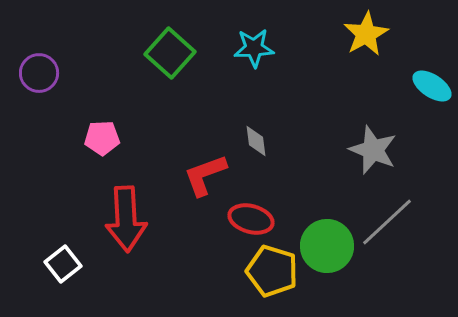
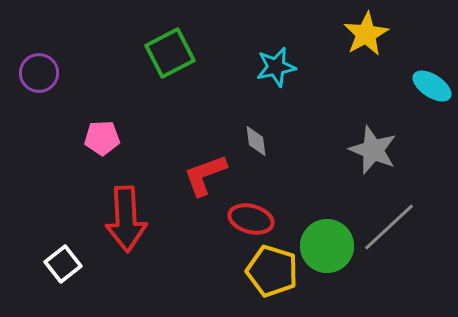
cyan star: moved 22 px right, 19 px down; rotated 9 degrees counterclockwise
green square: rotated 21 degrees clockwise
gray line: moved 2 px right, 5 px down
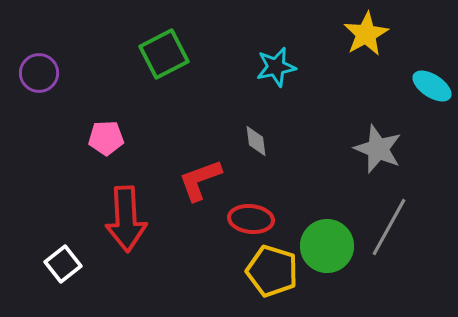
green square: moved 6 px left, 1 px down
pink pentagon: moved 4 px right
gray star: moved 5 px right, 1 px up
red L-shape: moved 5 px left, 5 px down
red ellipse: rotated 9 degrees counterclockwise
gray line: rotated 18 degrees counterclockwise
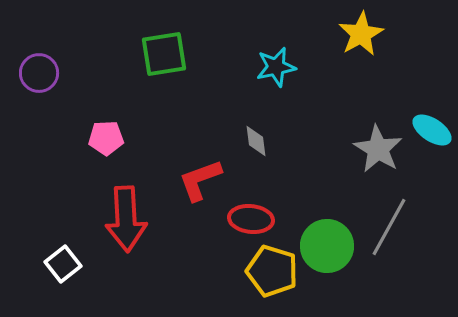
yellow star: moved 5 px left
green square: rotated 18 degrees clockwise
cyan ellipse: moved 44 px down
gray star: rotated 9 degrees clockwise
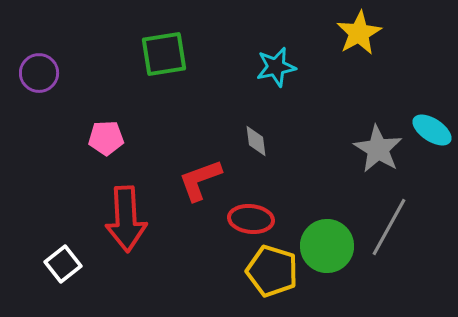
yellow star: moved 2 px left, 1 px up
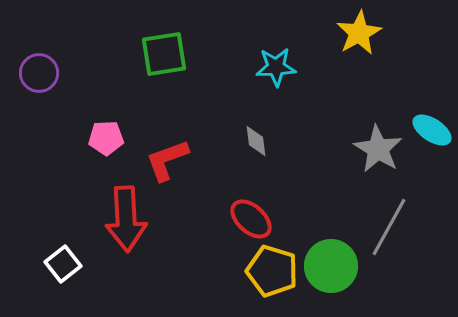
cyan star: rotated 9 degrees clockwise
red L-shape: moved 33 px left, 20 px up
red ellipse: rotated 36 degrees clockwise
green circle: moved 4 px right, 20 px down
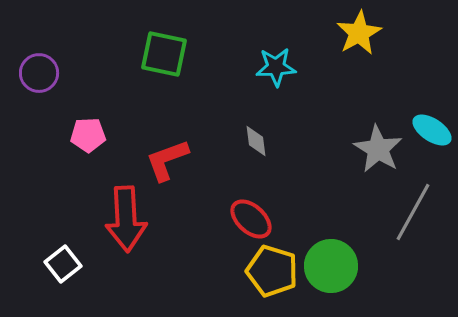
green square: rotated 21 degrees clockwise
pink pentagon: moved 18 px left, 3 px up
gray line: moved 24 px right, 15 px up
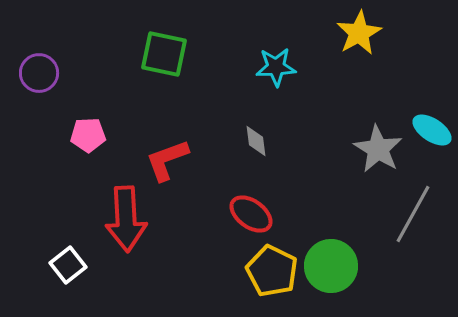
gray line: moved 2 px down
red ellipse: moved 5 px up; rotated 6 degrees counterclockwise
white square: moved 5 px right, 1 px down
yellow pentagon: rotated 9 degrees clockwise
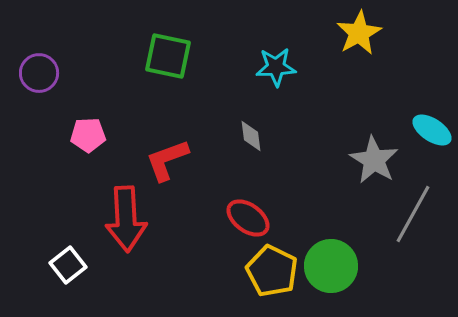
green square: moved 4 px right, 2 px down
gray diamond: moved 5 px left, 5 px up
gray star: moved 4 px left, 11 px down
red ellipse: moved 3 px left, 4 px down
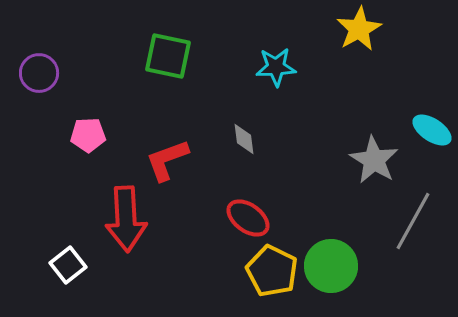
yellow star: moved 4 px up
gray diamond: moved 7 px left, 3 px down
gray line: moved 7 px down
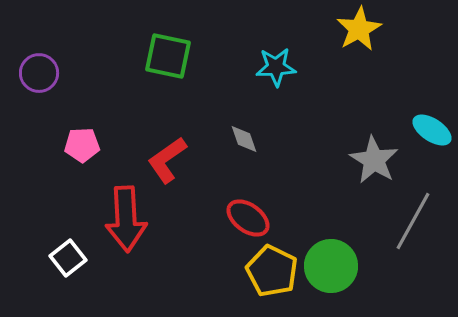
pink pentagon: moved 6 px left, 10 px down
gray diamond: rotated 12 degrees counterclockwise
red L-shape: rotated 15 degrees counterclockwise
white square: moved 7 px up
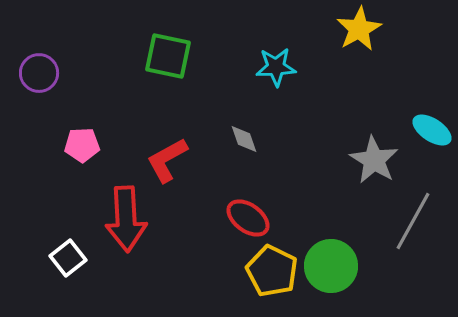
red L-shape: rotated 6 degrees clockwise
